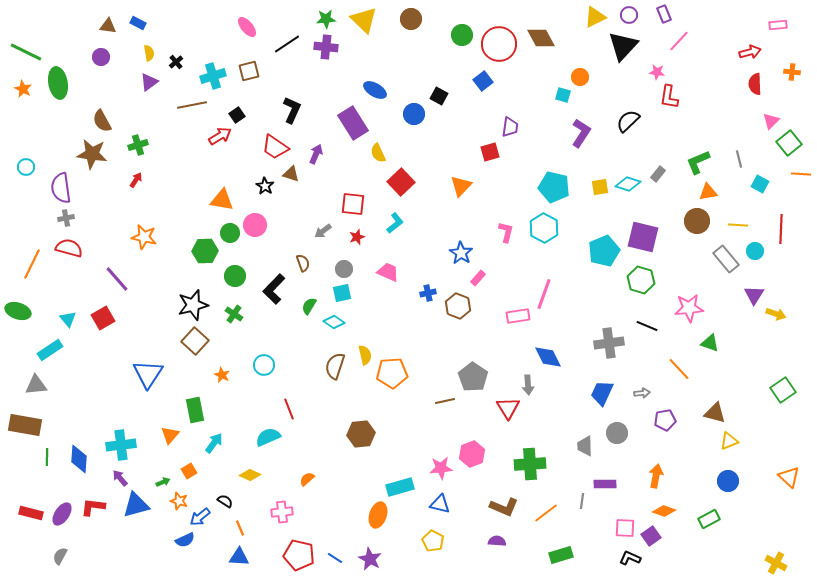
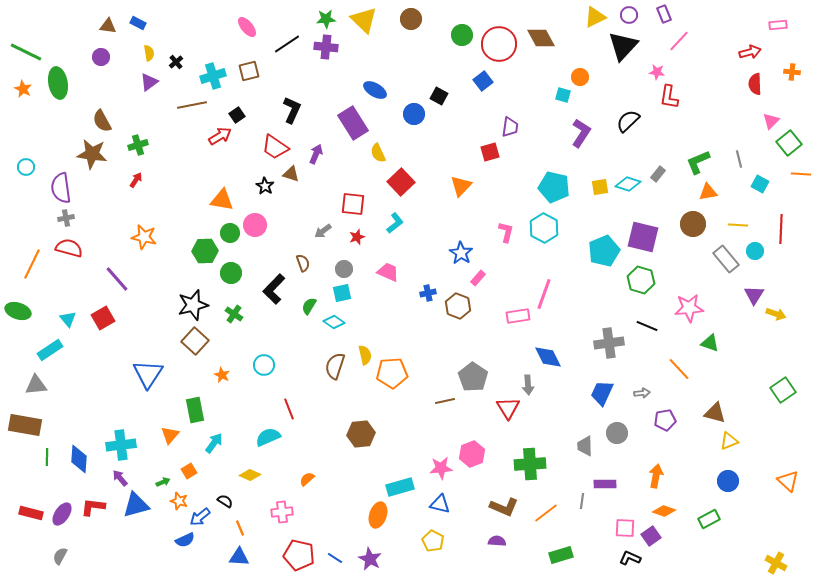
brown circle at (697, 221): moved 4 px left, 3 px down
green circle at (235, 276): moved 4 px left, 3 px up
orange triangle at (789, 477): moved 1 px left, 4 px down
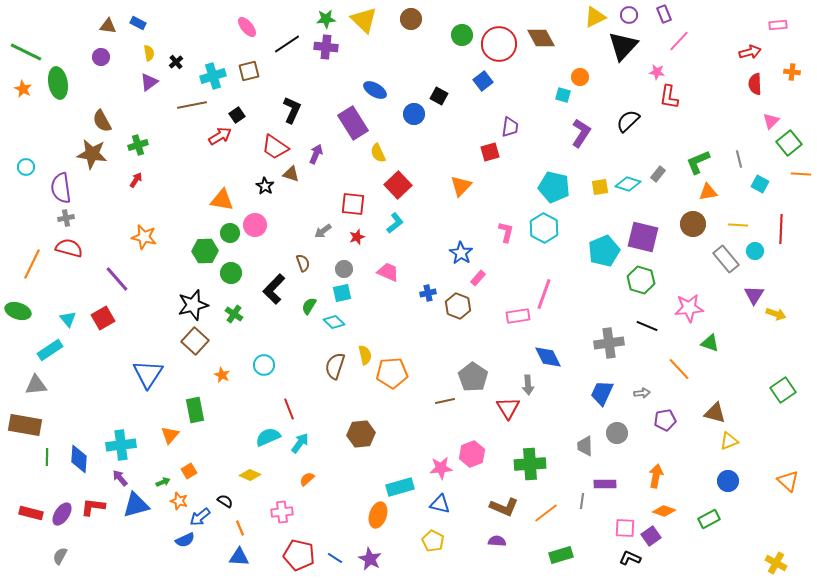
red square at (401, 182): moved 3 px left, 3 px down
cyan diamond at (334, 322): rotated 10 degrees clockwise
cyan arrow at (214, 443): moved 86 px right
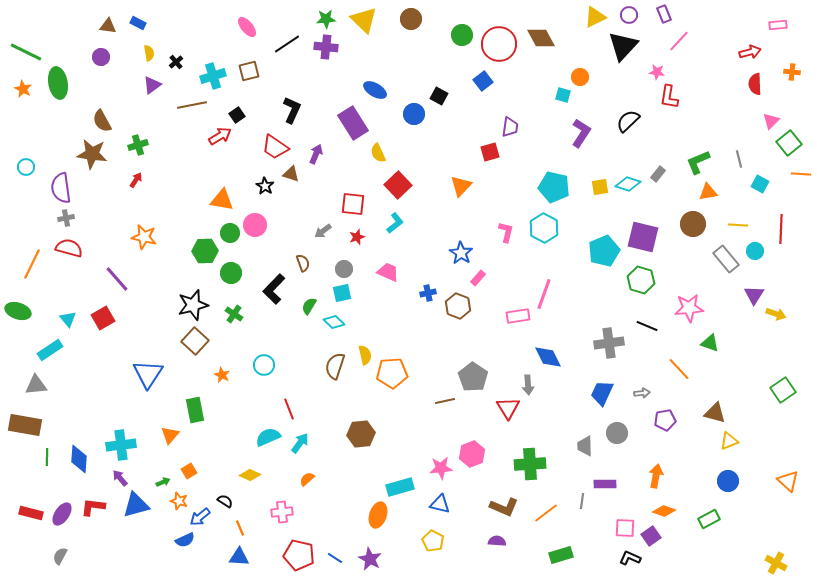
purple triangle at (149, 82): moved 3 px right, 3 px down
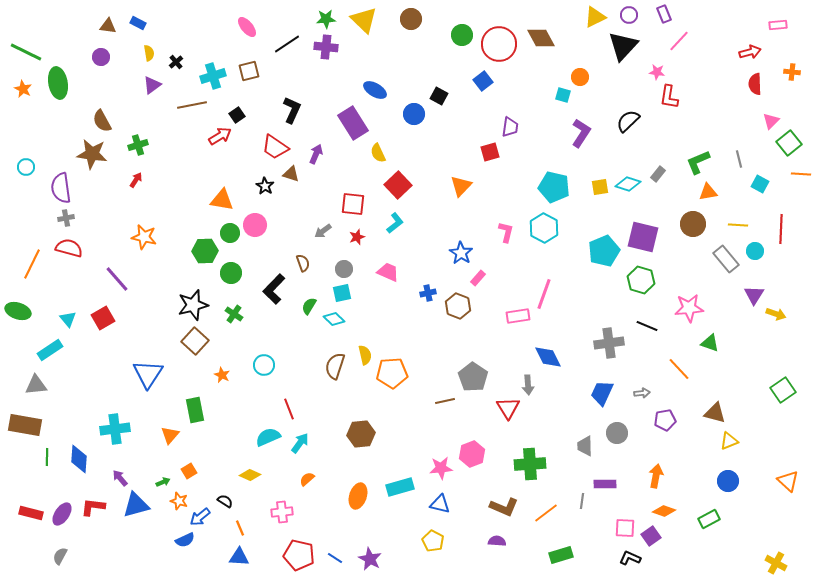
cyan diamond at (334, 322): moved 3 px up
cyan cross at (121, 445): moved 6 px left, 16 px up
orange ellipse at (378, 515): moved 20 px left, 19 px up
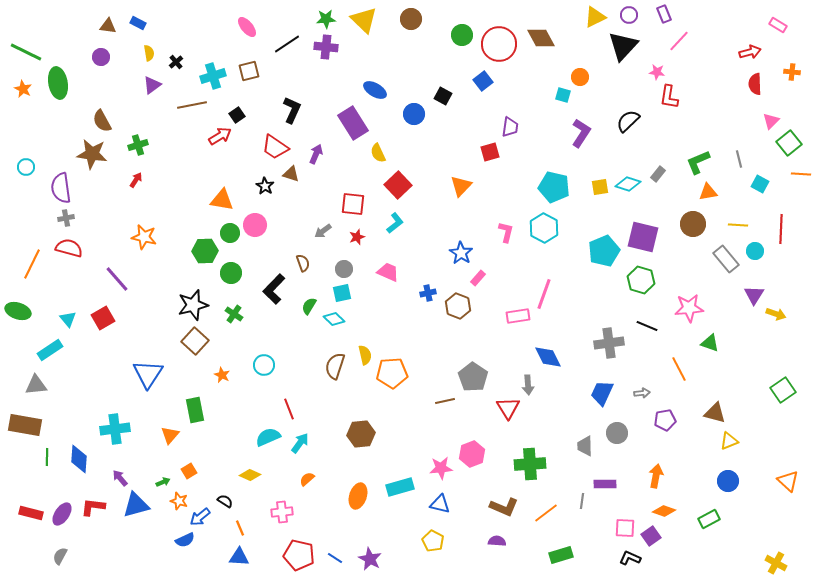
pink rectangle at (778, 25): rotated 36 degrees clockwise
black square at (439, 96): moved 4 px right
orange line at (679, 369): rotated 15 degrees clockwise
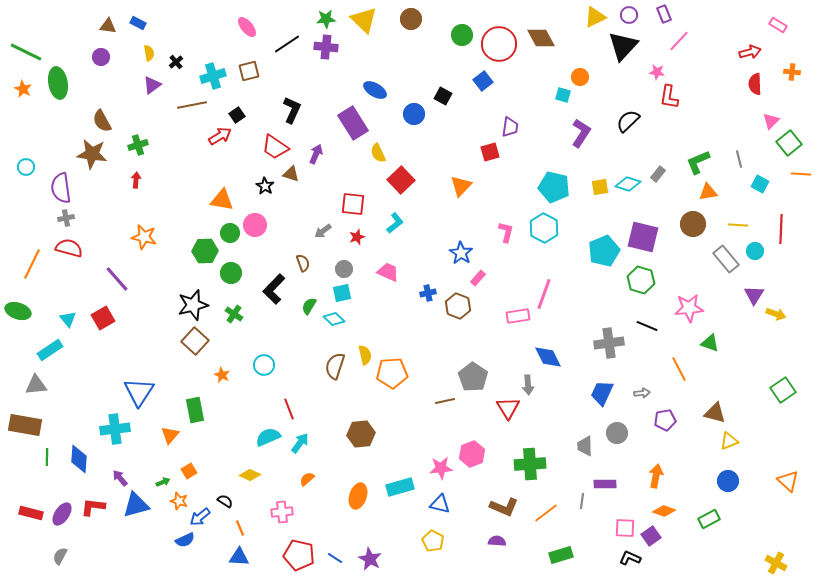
red arrow at (136, 180): rotated 28 degrees counterclockwise
red square at (398, 185): moved 3 px right, 5 px up
blue triangle at (148, 374): moved 9 px left, 18 px down
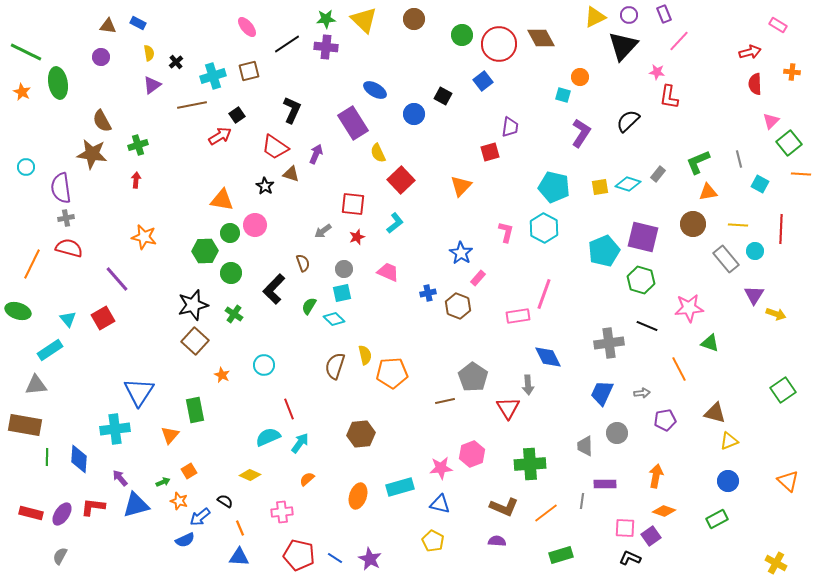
brown circle at (411, 19): moved 3 px right
orange star at (23, 89): moved 1 px left, 3 px down
green rectangle at (709, 519): moved 8 px right
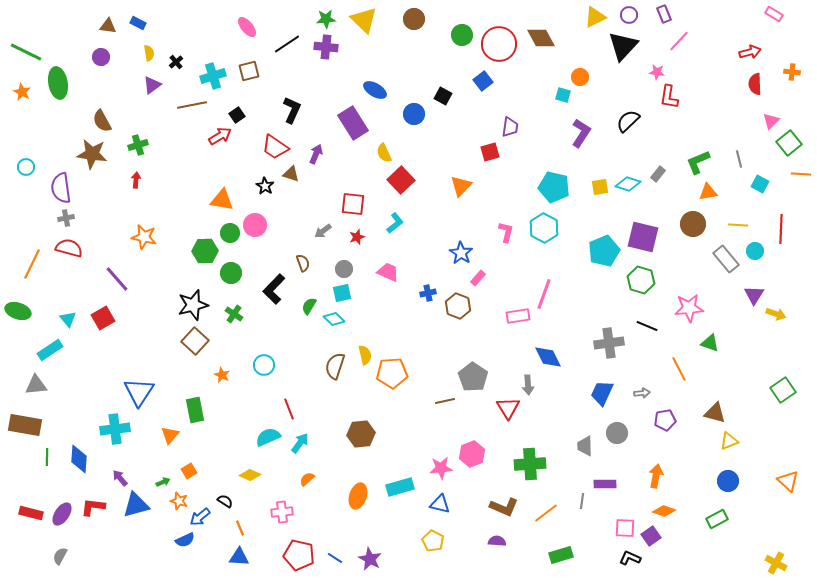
pink rectangle at (778, 25): moved 4 px left, 11 px up
yellow semicircle at (378, 153): moved 6 px right
